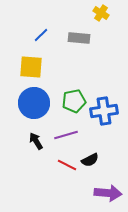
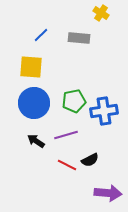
black arrow: rotated 24 degrees counterclockwise
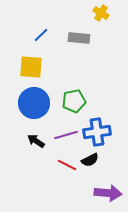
blue cross: moved 7 px left, 21 px down
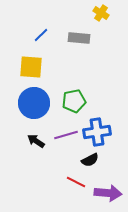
red line: moved 9 px right, 17 px down
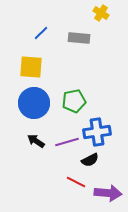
blue line: moved 2 px up
purple line: moved 1 px right, 7 px down
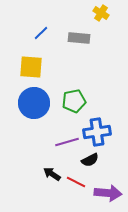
black arrow: moved 16 px right, 33 px down
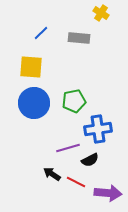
blue cross: moved 1 px right, 3 px up
purple line: moved 1 px right, 6 px down
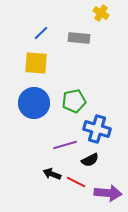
yellow square: moved 5 px right, 4 px up
blue cross: moved 1 px left; rotated 24 degrees clockwise
purple line: moved 3 px left, 3 px up
black arrow: rotated 12 degrees counterclockwise
